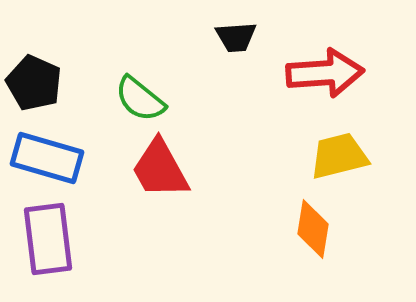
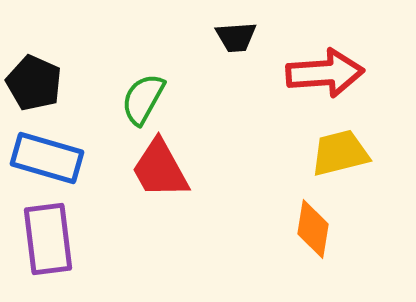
green semicircle: moved 3 px right; rotated 80 degrees clockwise
yellow trapezoid: moved 1 px right, 3 px up
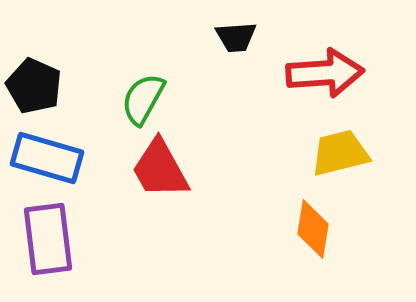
black pentagon: moved 3 px down
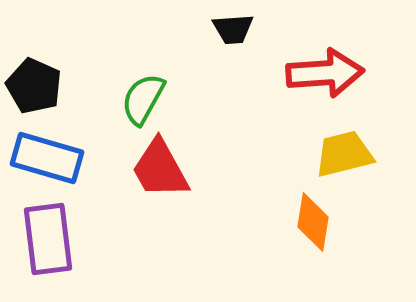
black trapezoid: moved 3 px left, 8 px up
yellow trapezoid: moved 4 px right, 1 px down
orange diamond: moved 7 px up
